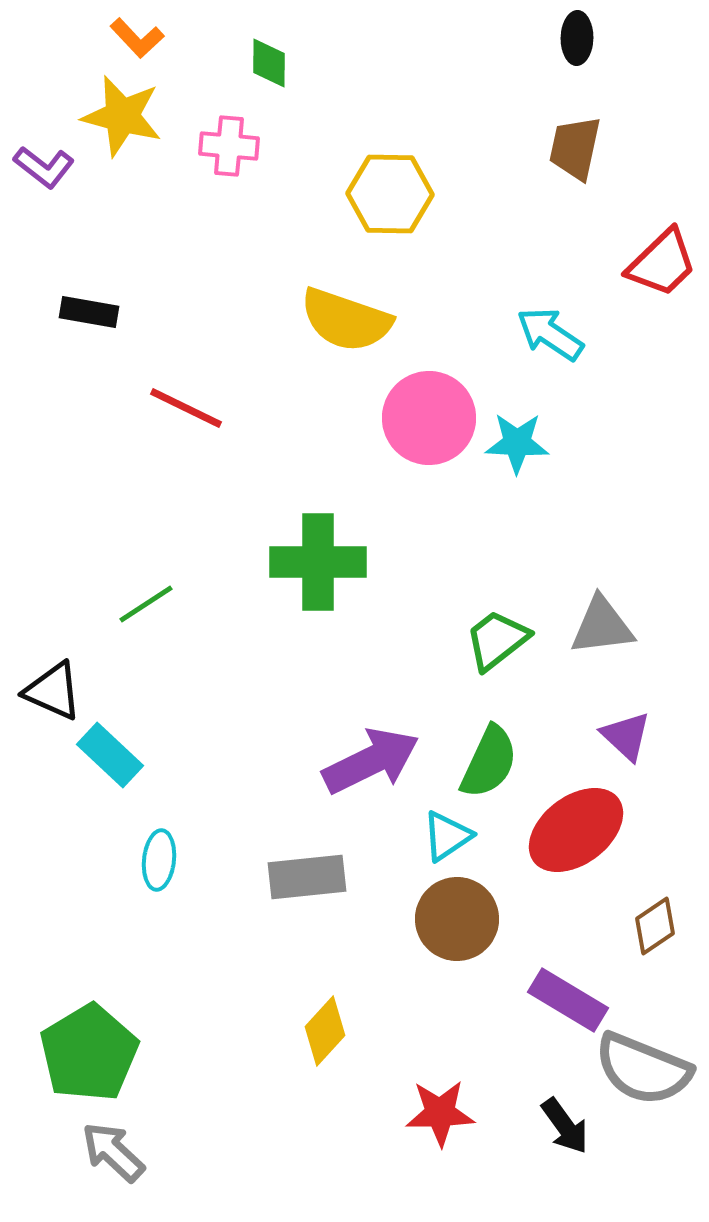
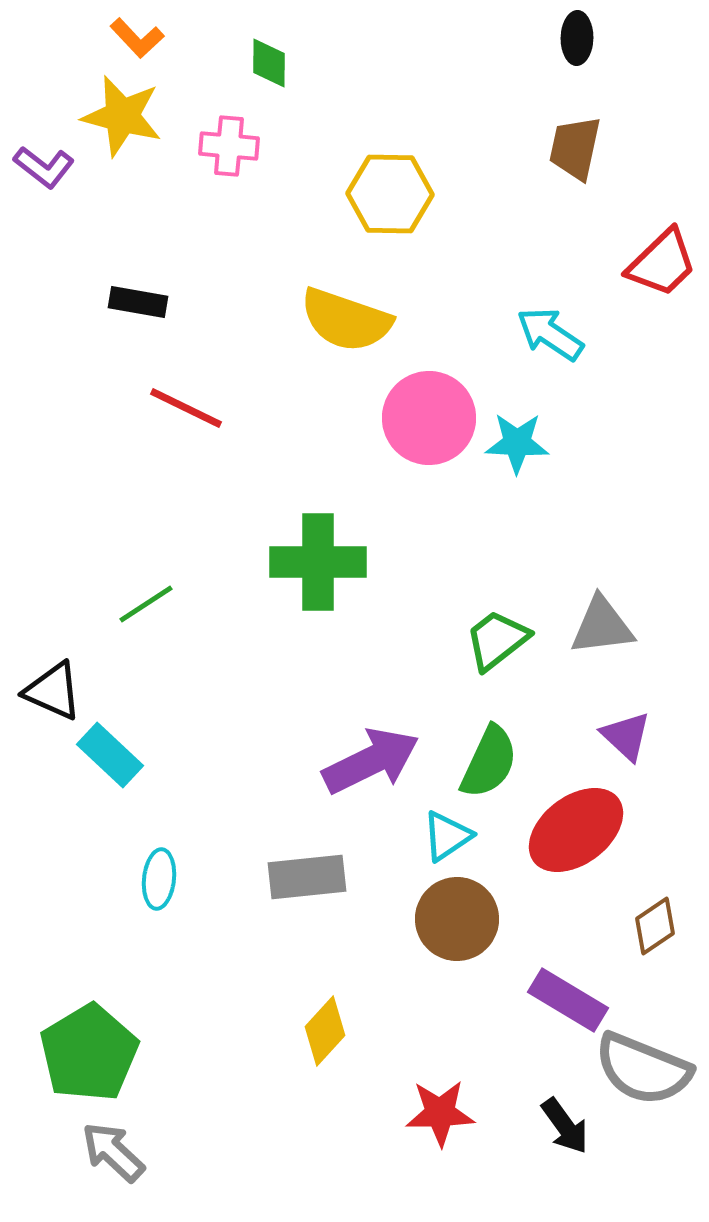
black rectangle: moved 49 px right, 10 px up
cyan ellipse: moved 19 px down
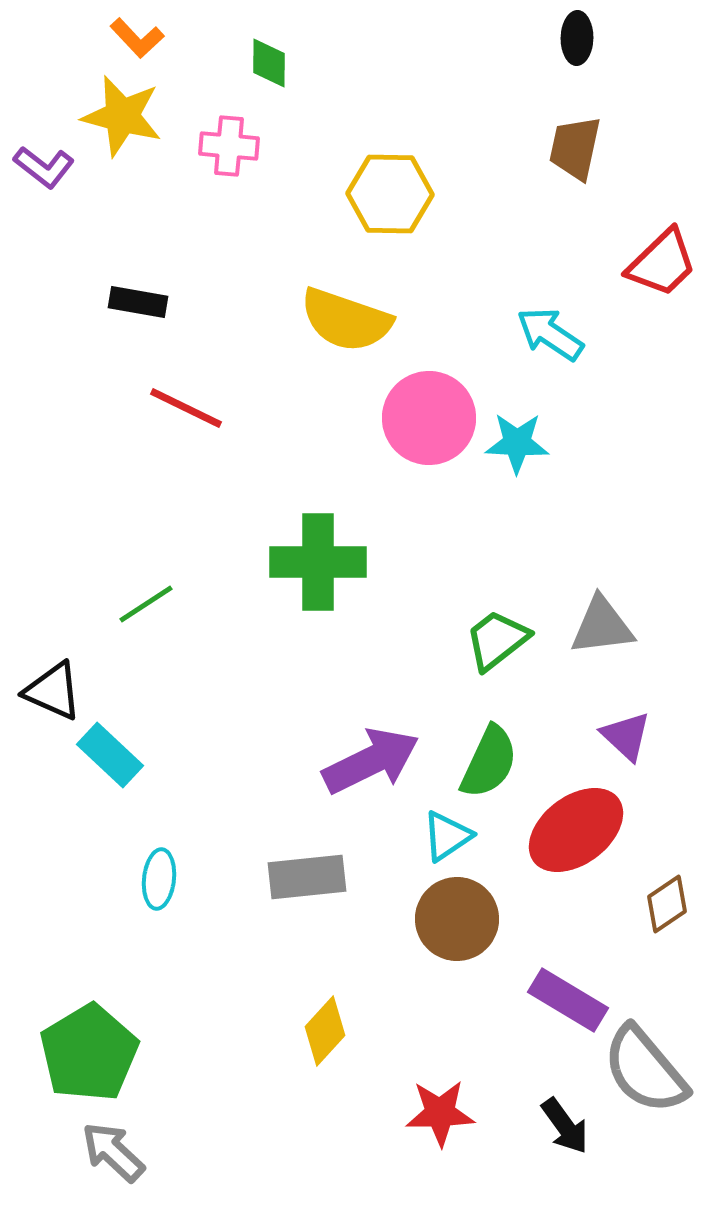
brown diamond: moved 12 px right, 22 px up
gray semicircle: moved 2 px right, 1 px down; rotated 28 degrees clockwise
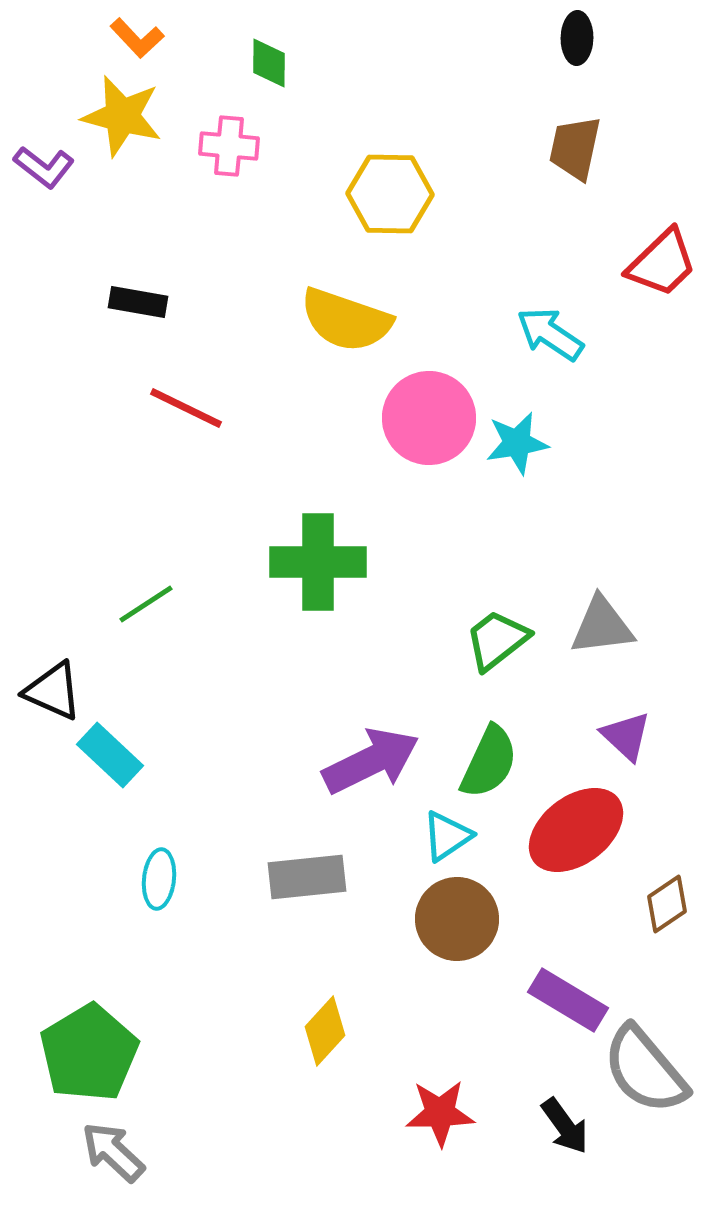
cyan star: rotated 12 degrees counterclockwise
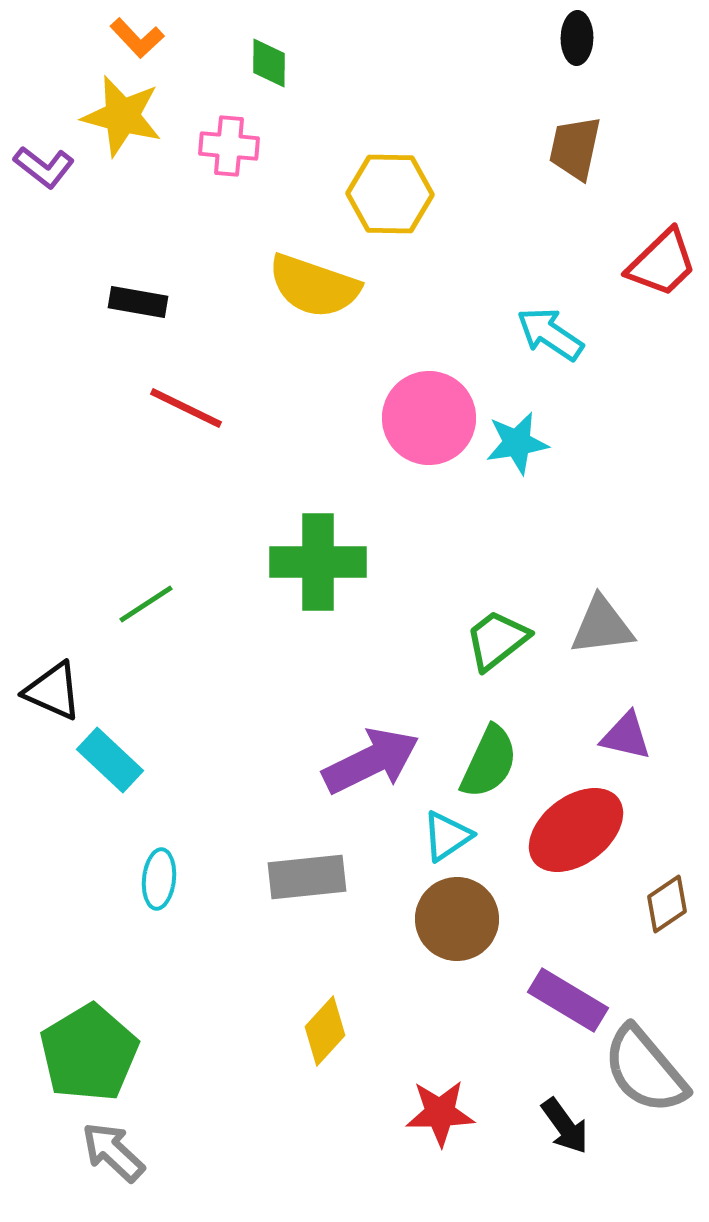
yellow semicircle: moved 32 px left, 34 px up
purple triangle: rotated 30 degrees counterclockwise
cyan rectangle: moved 5 px down
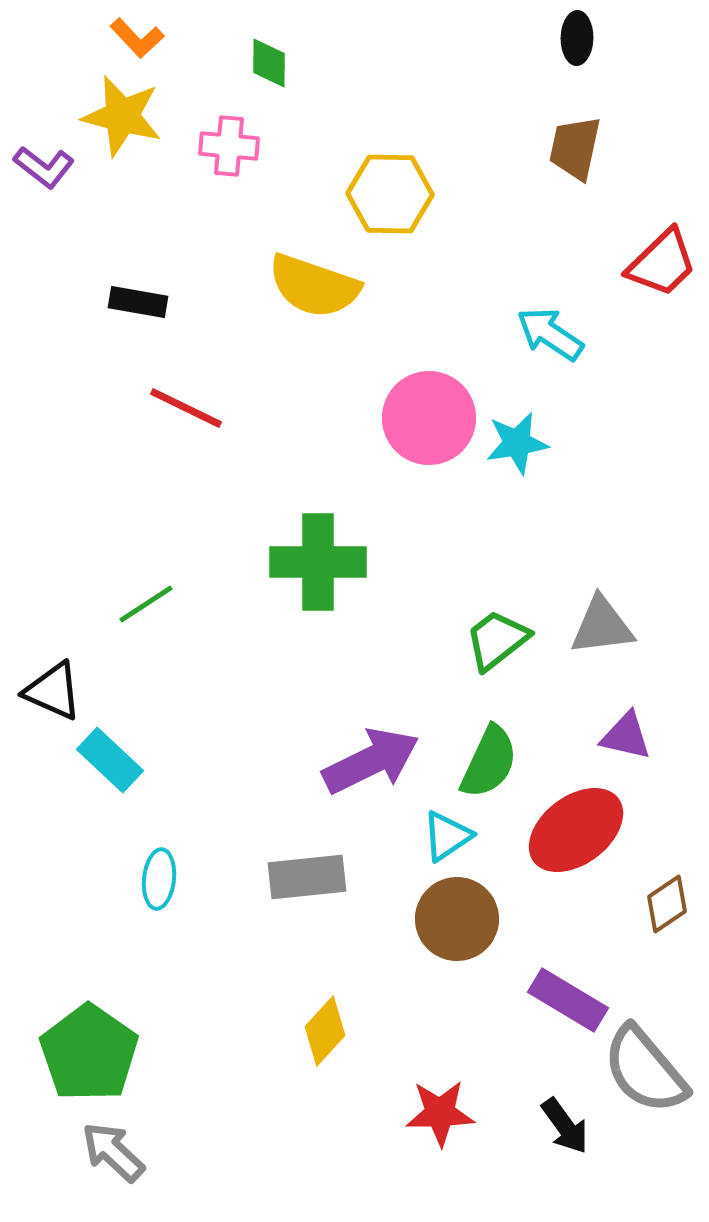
green pentagon: rotated 6 degrees counterclockwise
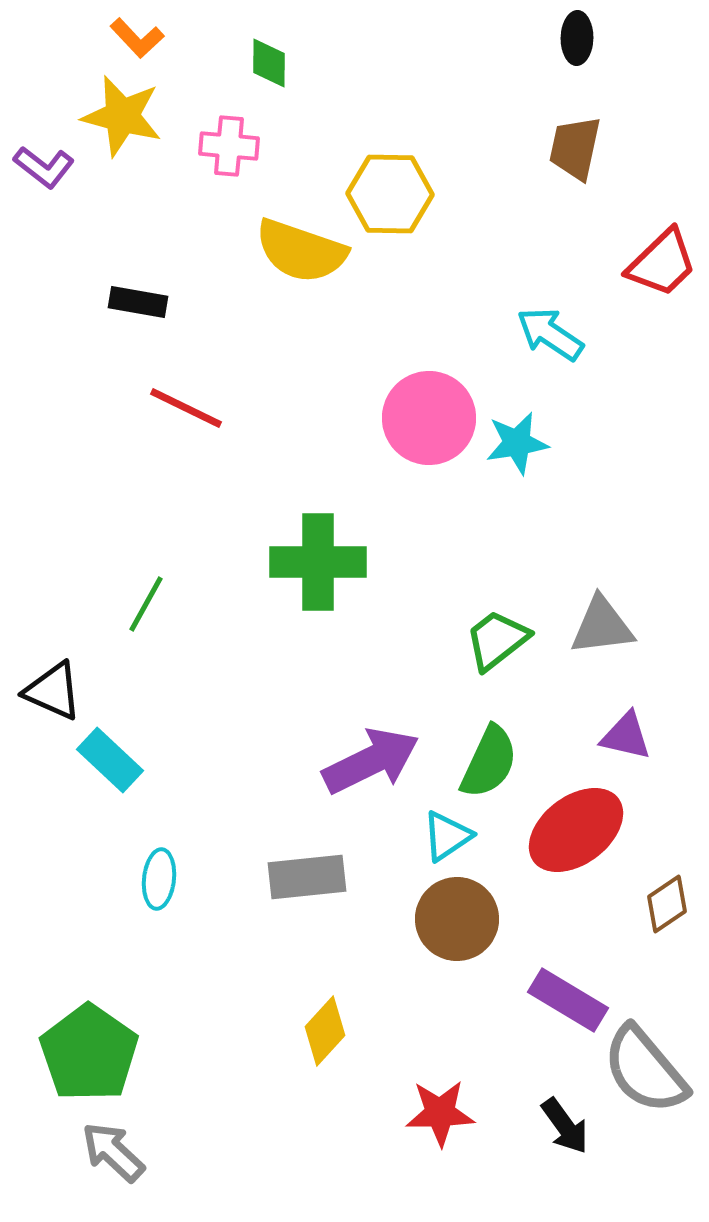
yellow semicircle: moved 13 px left, 35 px up
green line: rotated 28 degrees counterclockwise
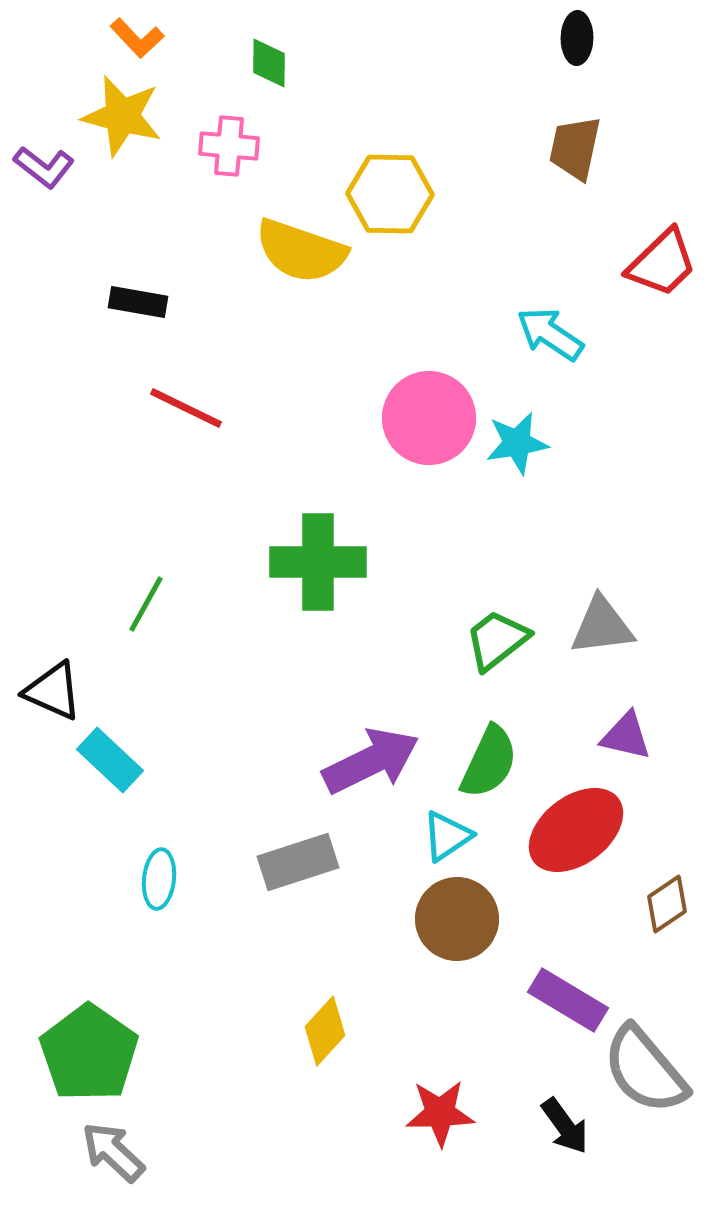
gray rectangle: moved 9 px left, 15 px up; rotated 12 degrees counterclockwise
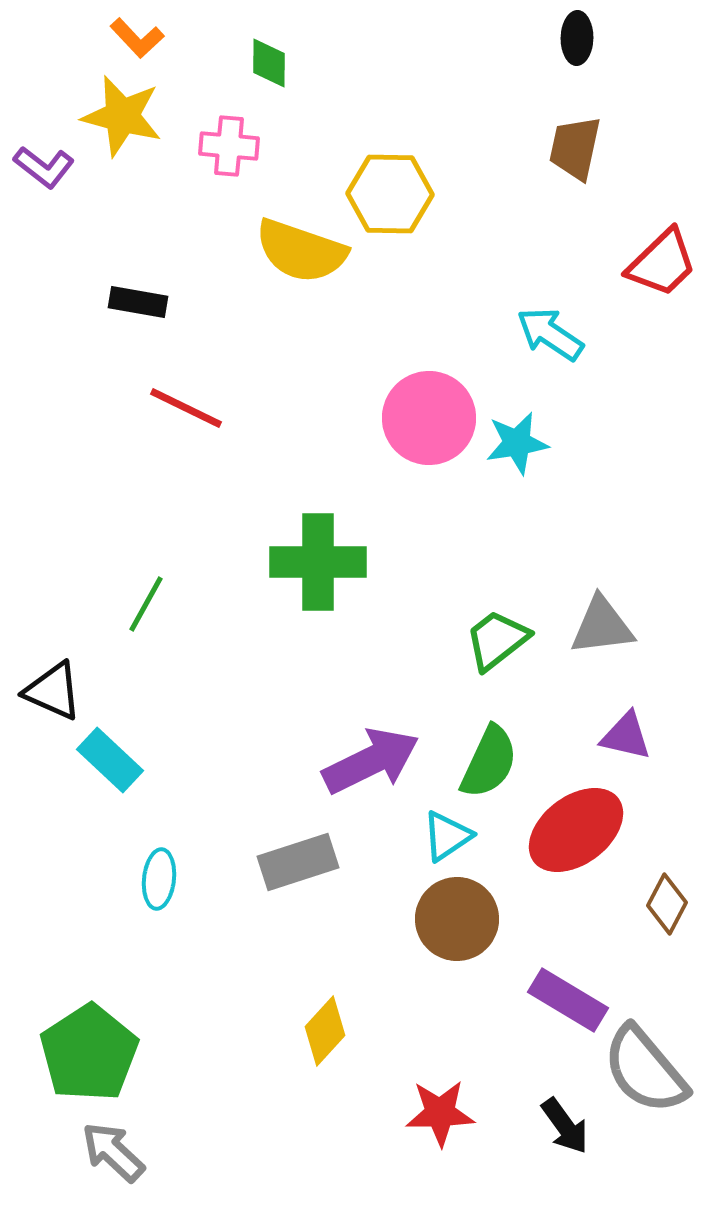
brown diamond: rotated 28 degrees counterclockwise
green pentagon: rotated 4 degrees clockwise
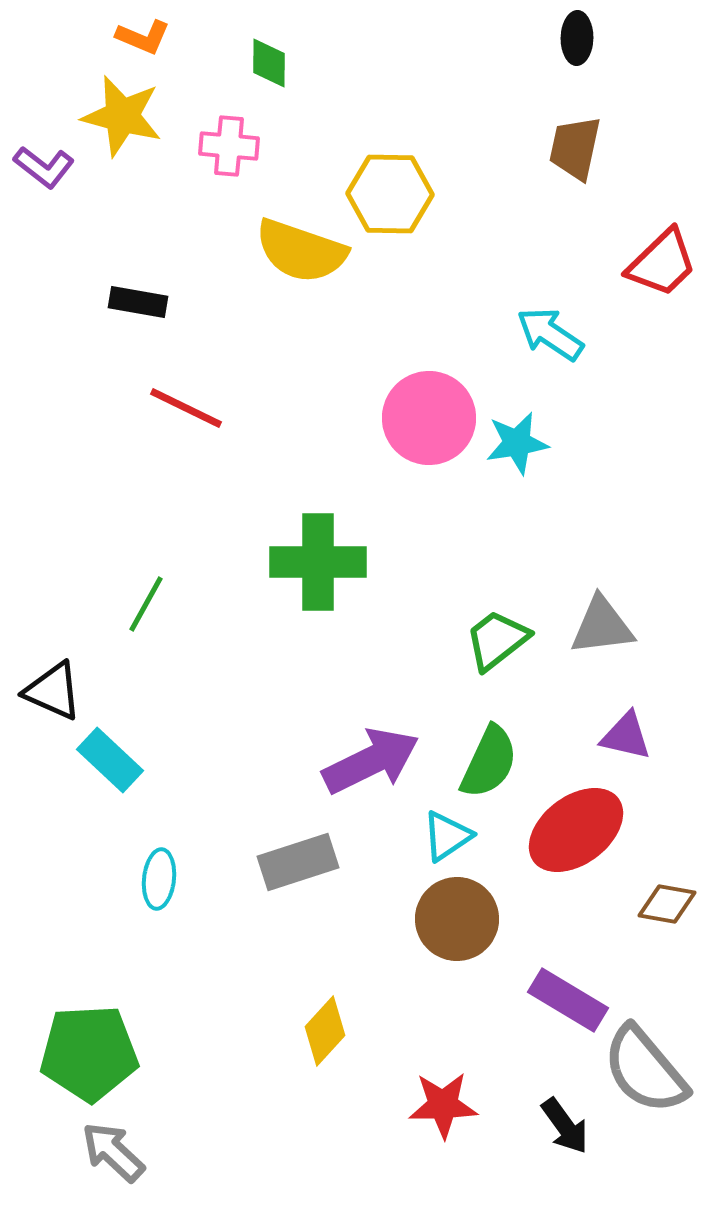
orange L-shape: moved 6 px right, 1 px up; rotated 24 degrees counterclockwise
brown diamond: rotated 72 degrees clockwise
green pentagon: rotated 30 degrees clockwise
red star: moved 3 px right, 8 px up
